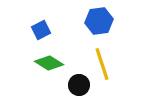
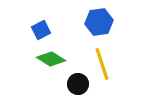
blue hexagon: moved 1 px down
green diamond: moved 2 px right, 4 px up
black circle: moved 1 px left, 1 px up
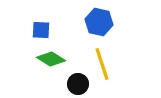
blue hexagon: rotated 20 degrees clockwise
blue square: rotated 30 degrees clockwise
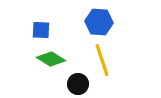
blue hexagon: rotated 8 degrees counterclockwise
yellow line: moved 4 px up
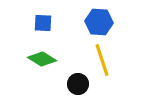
blue square: moved 2 px right, 7 px up
green diamond: moved 9 px left
